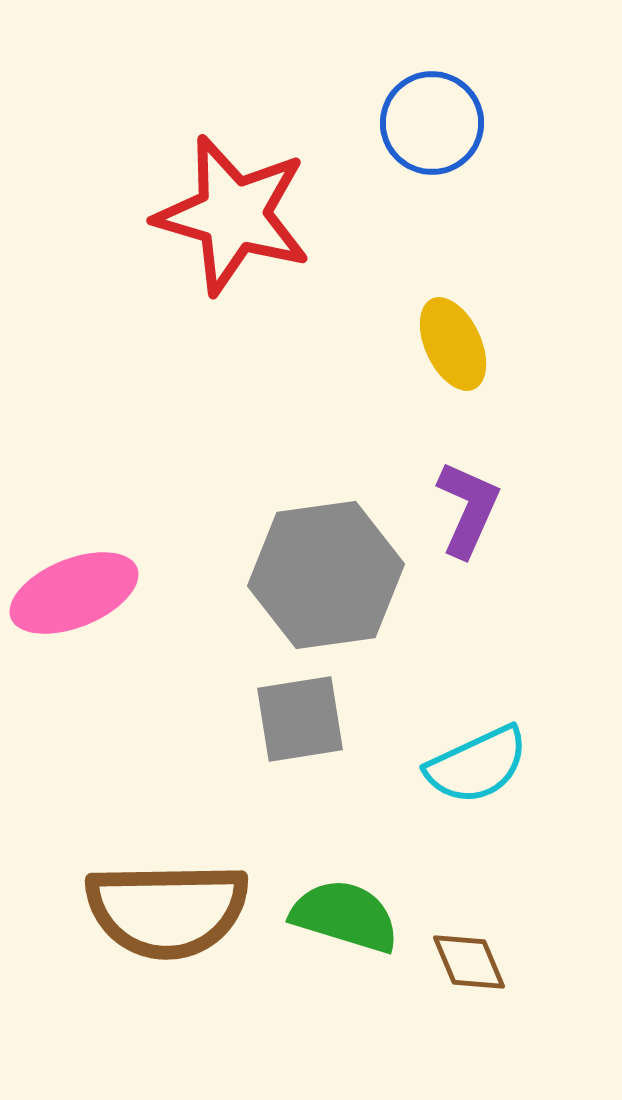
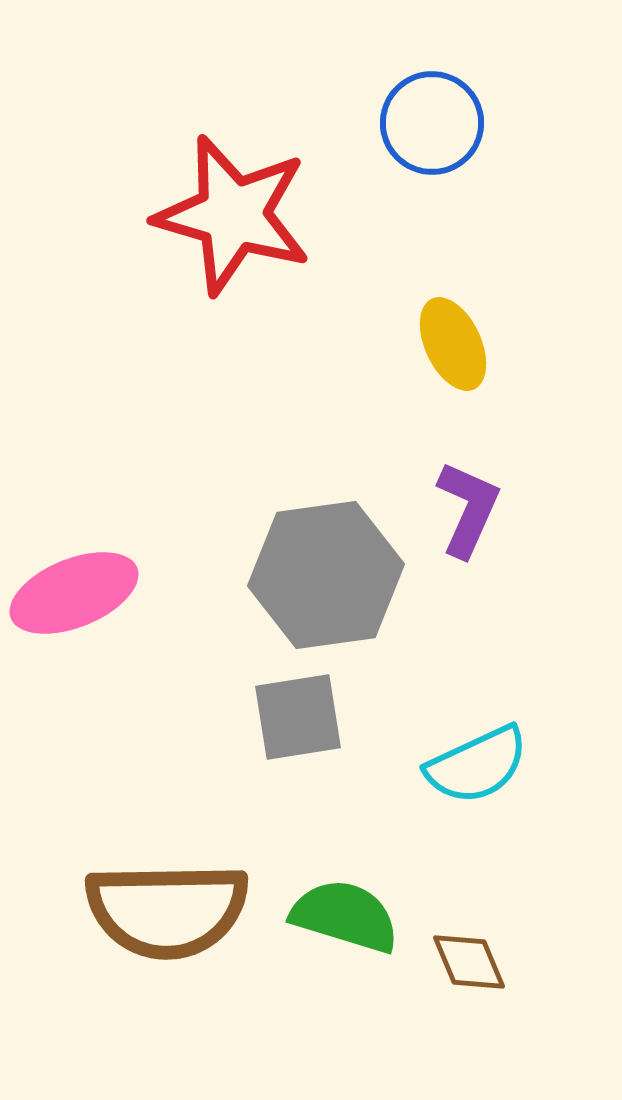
gray square: moved 2 px left, 2 px up
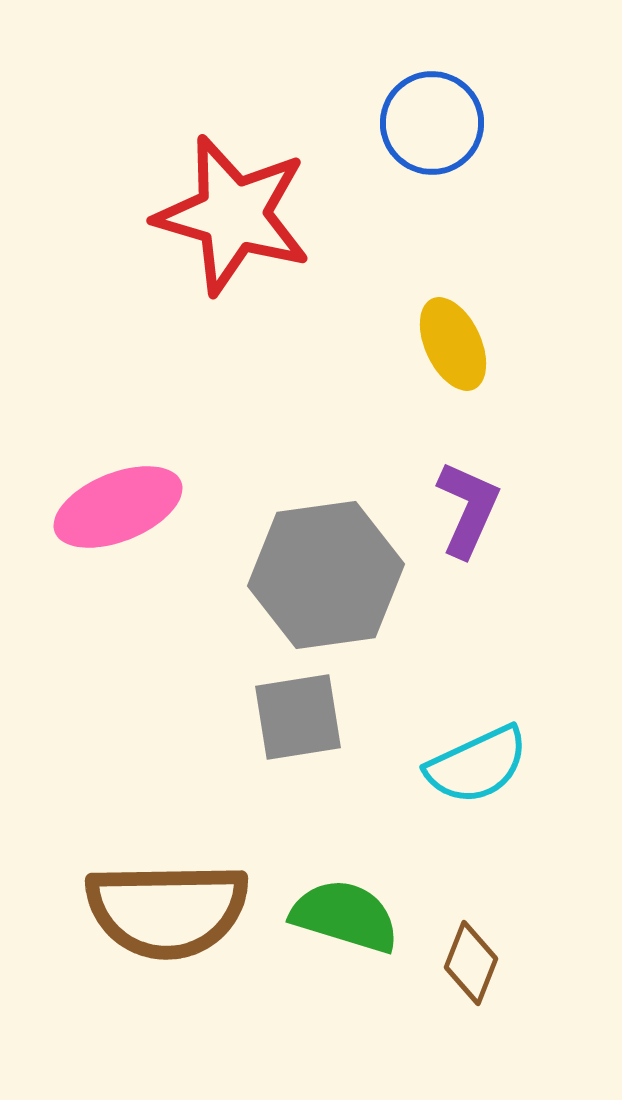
pink ellipse: moved 44 px right, 86 px up
brown diamond: moved 2 px right, 1 px down; rotated 44 degrees clockwise
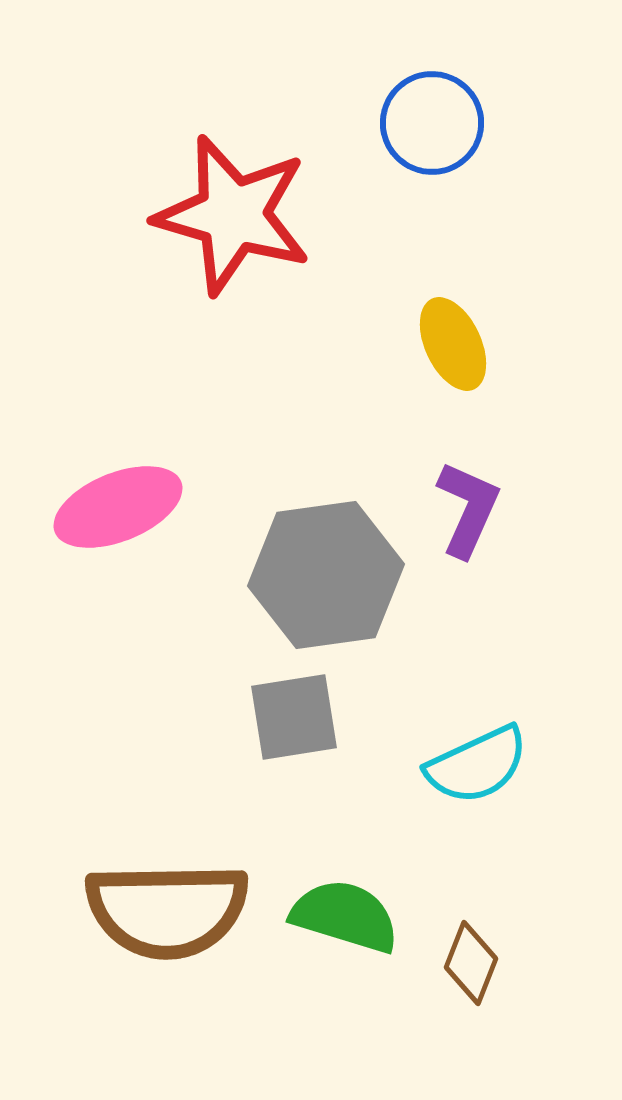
gray square: moved 4 px left
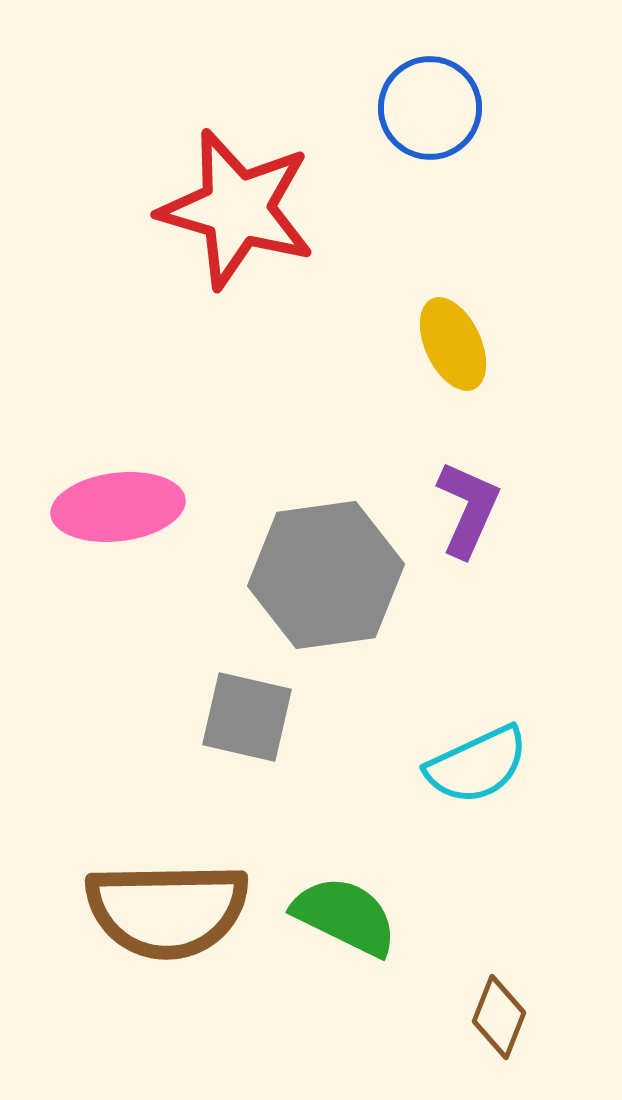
blue circle: moved 2 px left, 15 px up
red star: moved 4 px right, 6 px up
pink ellipse: rotated 15 degrees clockwise
gray square: moved 47 px left; rotated 22 degrees clockwise
green semicircle: rotated 9 degrees clockwise
brown diamond: moved 28 px right, 54 px down
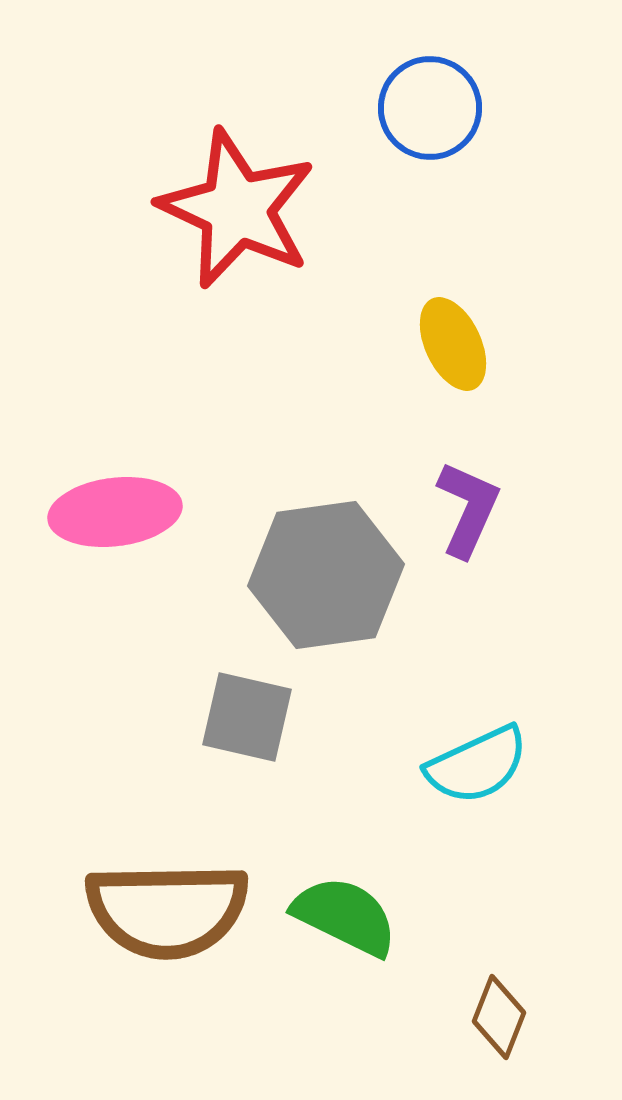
red star: rotated 9 degrees clockwise
pink ellipse: moved 3 px left, 5 px down
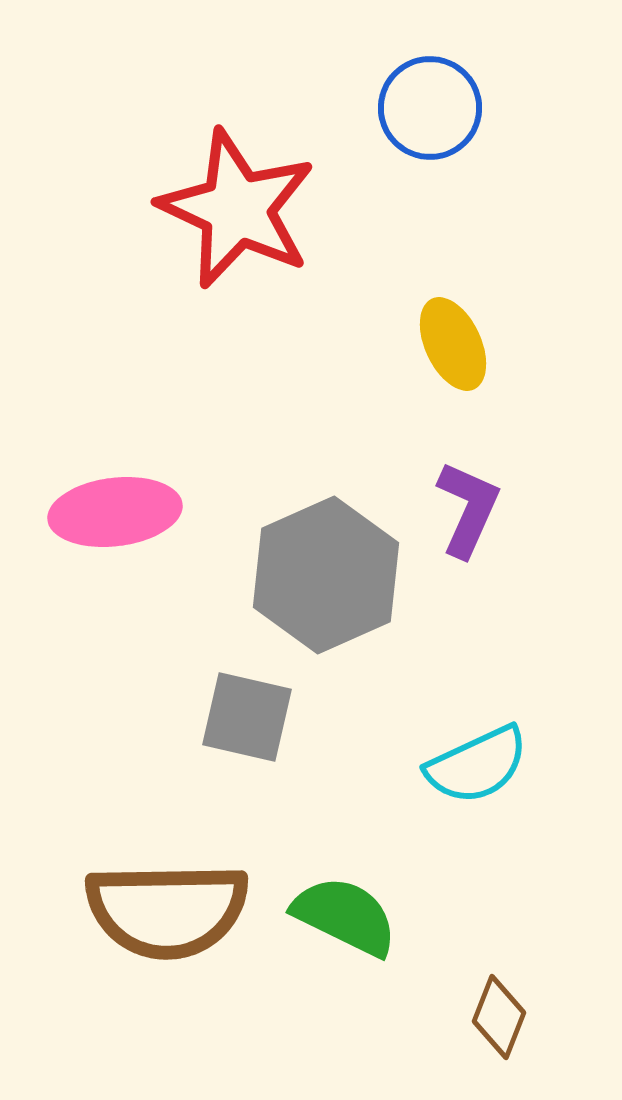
gray hexagon: rotated 16 degrees counterclockwise
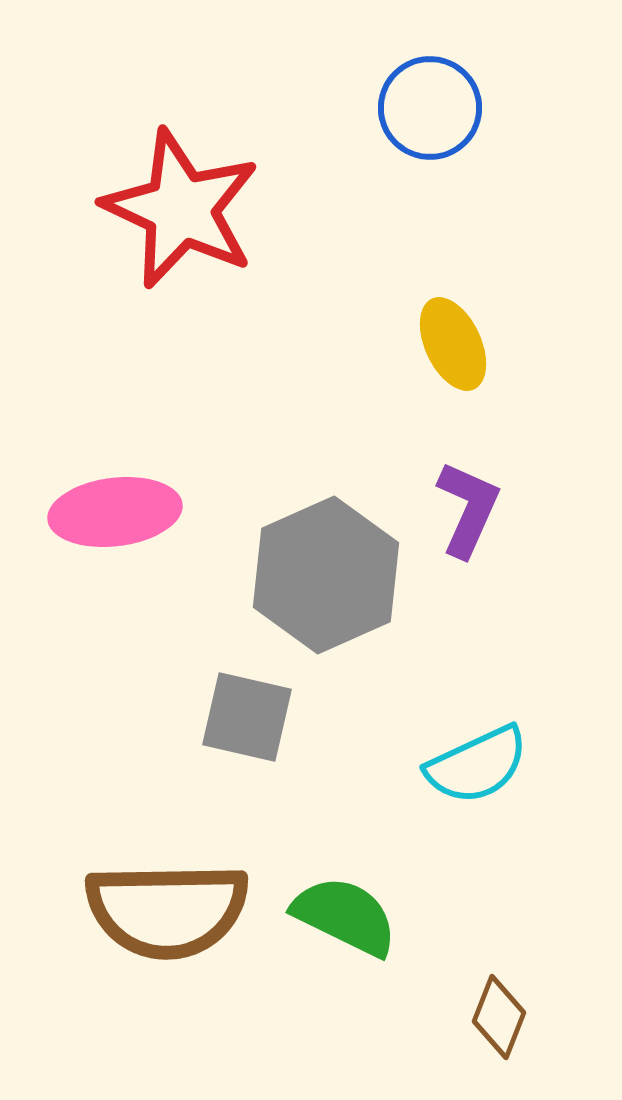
red star: moved 56 px left
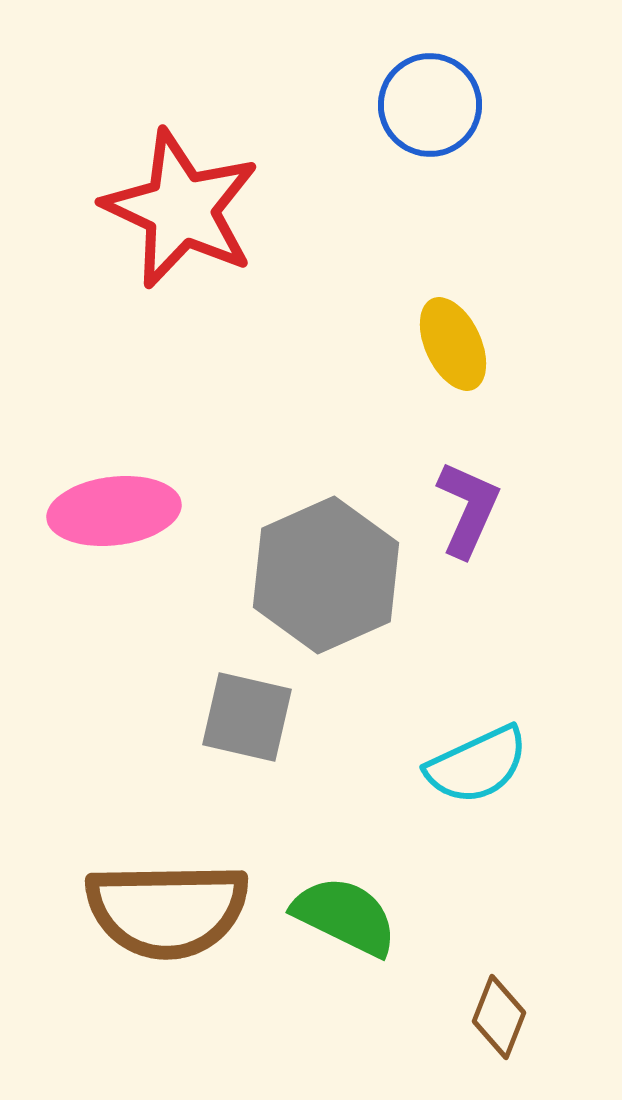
blue circle: moved 3 px up
pink ellipse: moved 1 px left, 1 px up
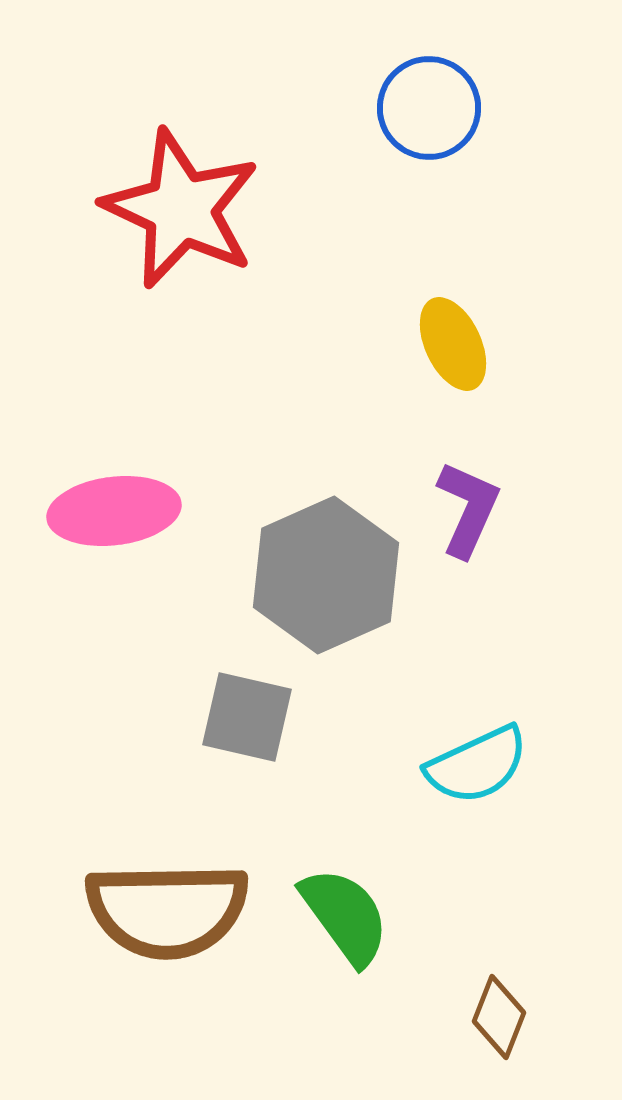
blue circle: moved 1 px left, 3 px down
green semicircle: rotated 28 degrees clockwise
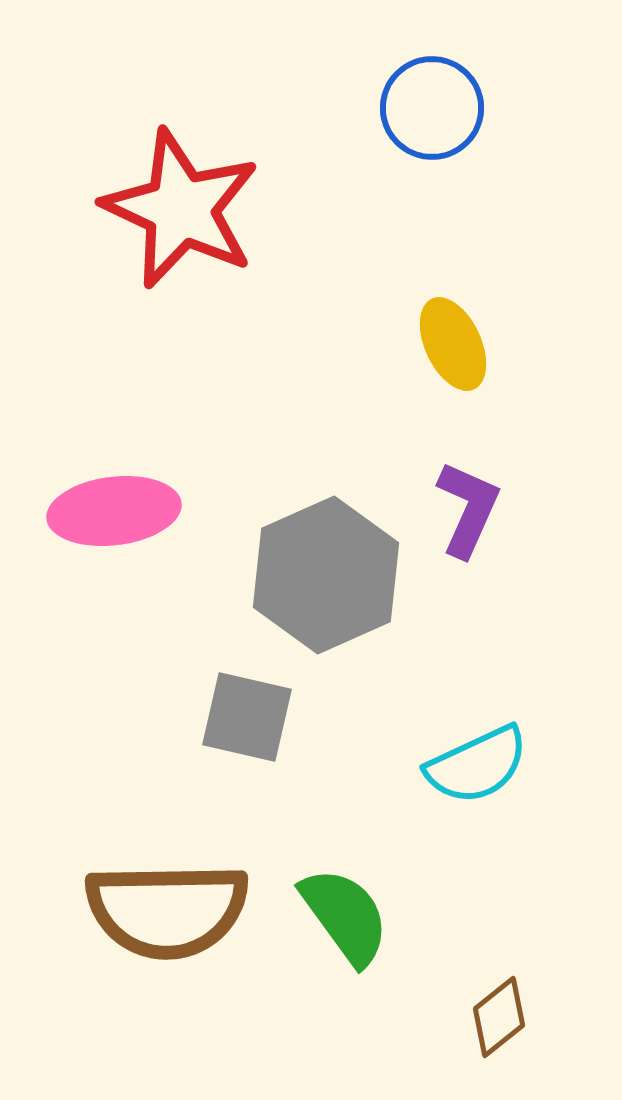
blue circle: moved 3 px right
brown diamond: rotated 30 degrees clockwise
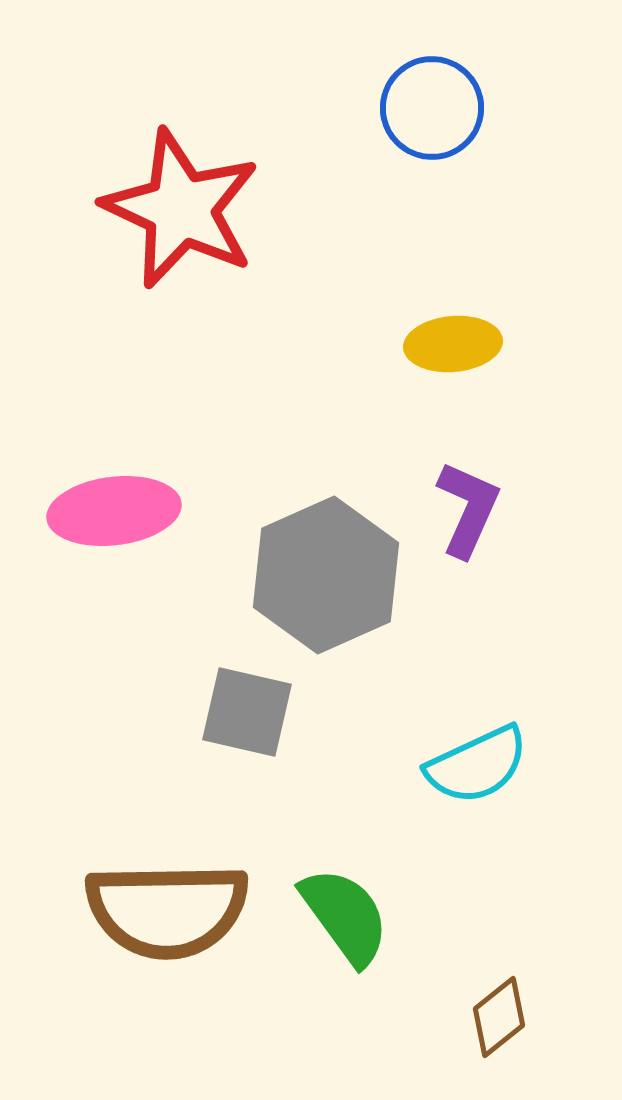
yellow ellipse: rotated 70 degrees counterclockwise
gray square: moved 5 px up
